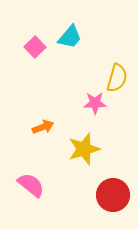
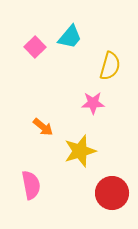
yellow semicircle: moved 7 px left, 12 px up
pink star: moved 2 px left
orange arrow: rotated 60 degrees clockwise
yellow star: moved 4 px left, 2 px down
pink semicircle: rotated 40 degrees clockwise
red circle: moved 1 px left, 2 px up
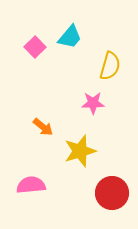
pink semicircle: rotated 84 degrees counterclockwise
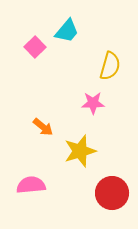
cyan trapezoid: moved 3 px left, 6 px up
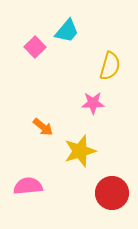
pink semicircle: moved 3 px left, 1 px down
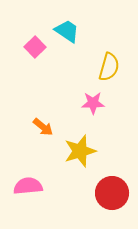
cyan trapezoid: rotated 96 degrees counterclockwise
yellow semicircle: moved 1 px left, 1 px down
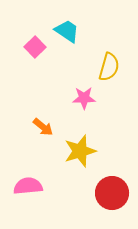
pink star: moved 9 px left, 5 px up
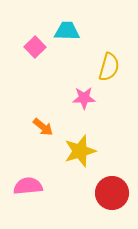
cyan trapezoid: rotated 32 degrees counterclockwise
